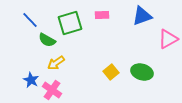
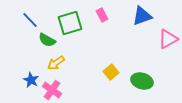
pink rectangle: rotated 64 degrees clockwise
green ellipse: moved 9 px down
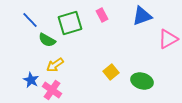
yellow arrow: moved 1 px left, 2 px down
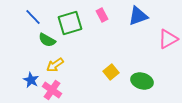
blue triangle: moved 4 px left
blue line: moved 3 px right, 3 px up
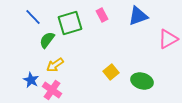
green semicircle: rotated 96 degrees clockwise
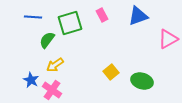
blue line: rotated 42 degrees counterclockwise
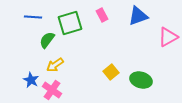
pink triangle: moved 2 px up
green ellipse: moved 1 px left, 1 px up
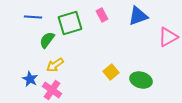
blue star: moved 1 px left, 1 px up
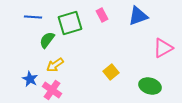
pink triangle: moved 5 px left, 11 px down
green ellipse: moved 9 px right, 6 px down
